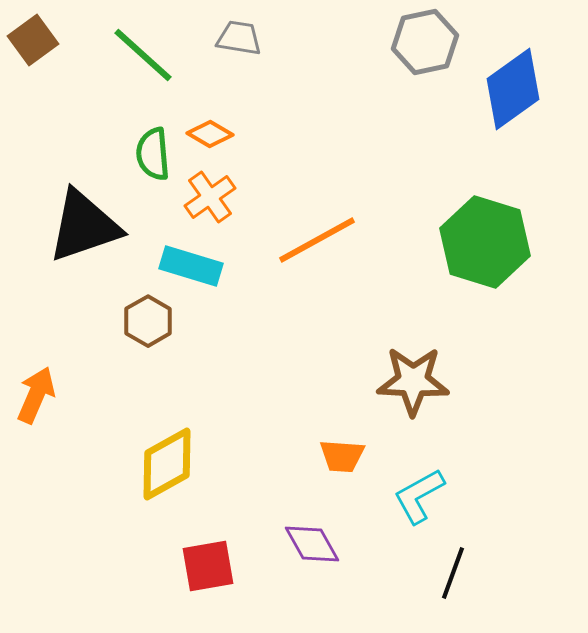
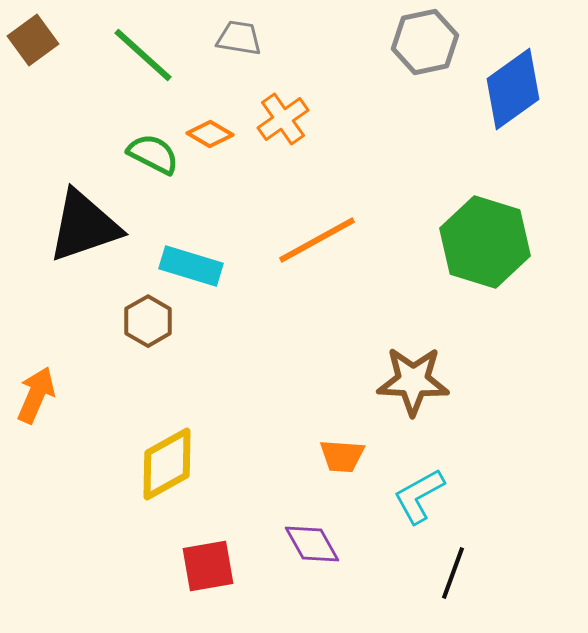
green semicircle: rotated 122 degrees clockwise
orange cross: moved 73 px right, 78 px up
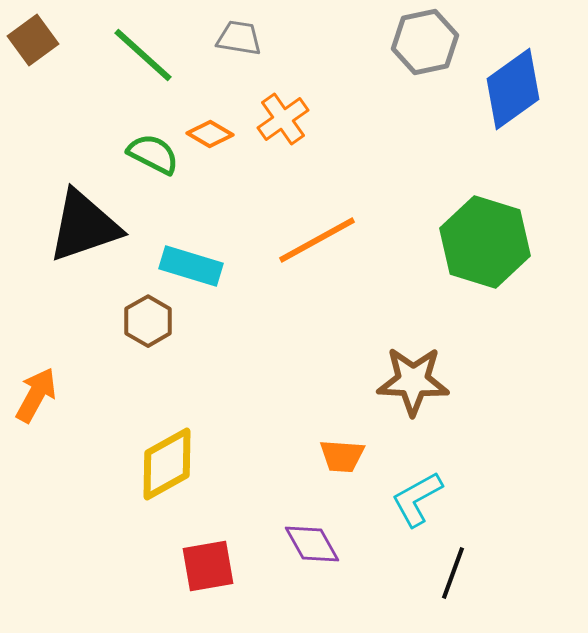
orange arrow: rotated 6 degrees clockwise
cyan L-shape: moved 2 px left, 3 px down
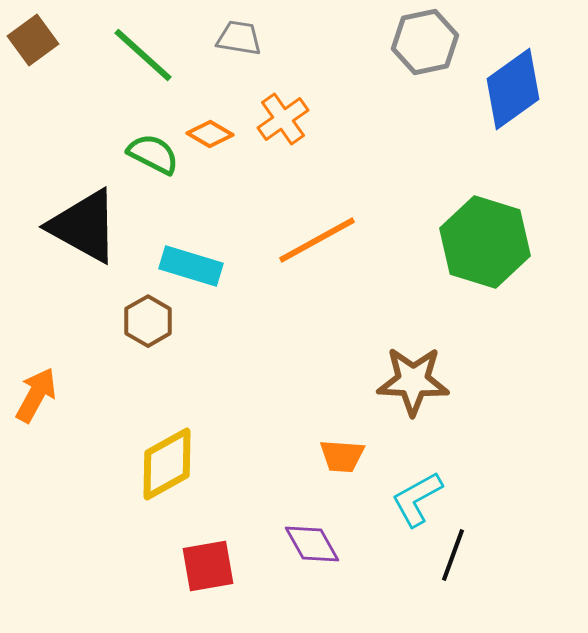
black triangle: rotated 48 degrees clockwise
black line: moved 18 px up
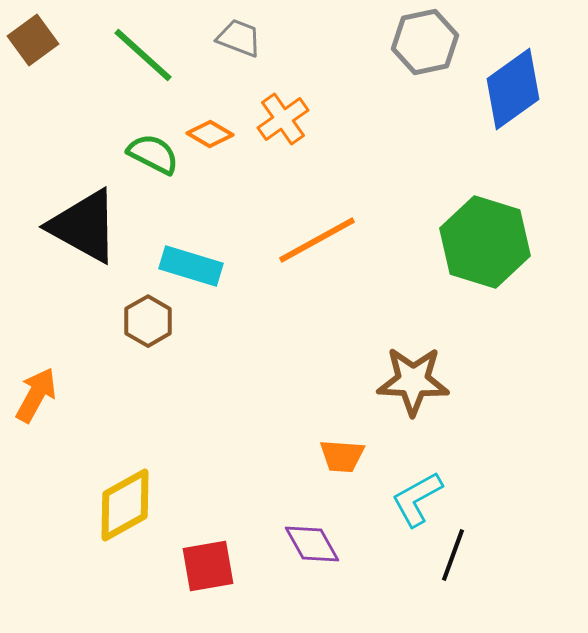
gray trapezoid: rotated 12 degrees clockwise
yellow diamond: moved 42 px left, 41 px down
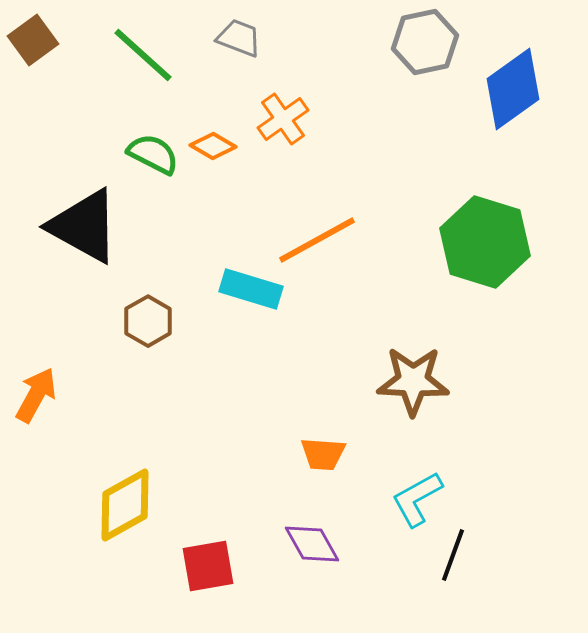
orange diamond: moved 3 px right, 12 px down
cyan rectangle: moved 60 px right, 23 px down
orange trapezoid: moved 19 px left, 2 px up
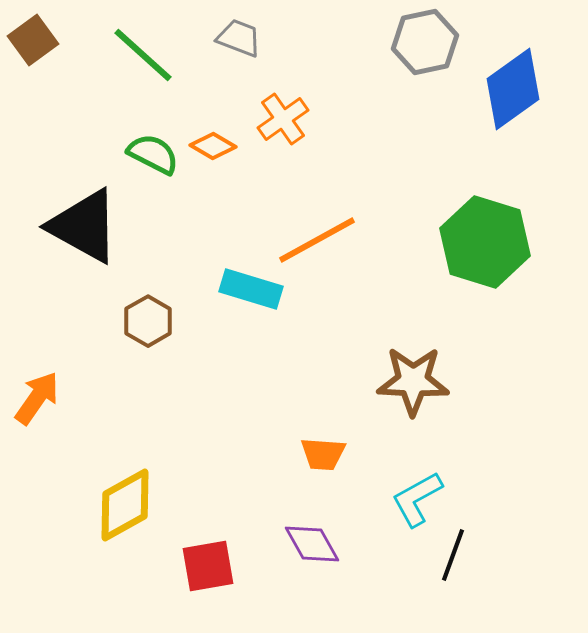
orange arrow: moved 1 px right, 3 px down; rotated 6 degrees clockwise
